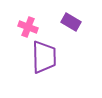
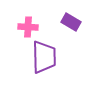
pink cross: rotated 18 degrees counterclockwise
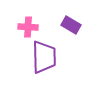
purple rectangle: moved 3 px down
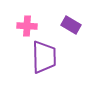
pink cross: moved 1 px left, 1 px up
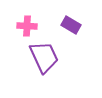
purple trapezoid: rotated 24 degrees counterclockwise
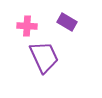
purple rectangle: moved 4 px left, 3 px up
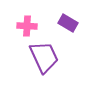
purple rectangle: moved 1 px right, 1 px down
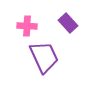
purple rectangle: rotated 18 degrees clockwise
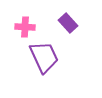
pink cross: moved 2 px left, 1 px down
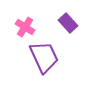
pink cross: rotated 30 degrees clockwise
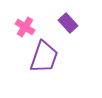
purple trapezoid: rotated 44 degrees clockwise
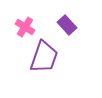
purple rectangle: moved 1 px left, 2 px down
